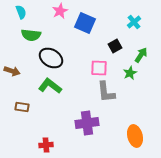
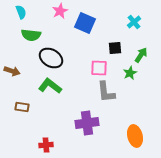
black square: moved 2 px down; rotated 24 degrees clockwise
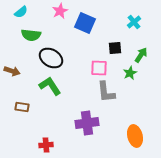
cyan semicircle: rotated 72 degrees clockwise
green L-shape: rotated 20 degrees clockwise
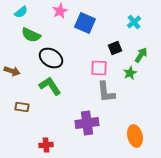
green semicircle: rotated 18 degrees clockwise
black square: rotated 16 degrees counterclockwise
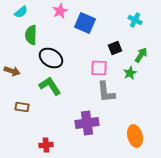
cyan cross: moved 1 px right, 2 px up; rotated 24 degrees counterclockwise
green semicircle: rotated 66 degrees clockwise
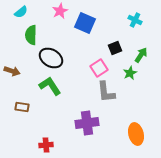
pink square: rotated 36 degrees counterclockwise
orange ellipse: moved 1 px right, 2 px up
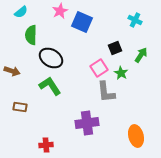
blue square: moved 3 px left, 1 px up
green star: moved 9 px left; rotated 16 degrees counterclockwise
brown rectangle: moved 2 px left
orange ellipse: moved 2 px down
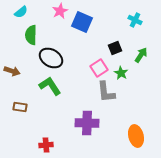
purple cross: rotated 10 degrees clockwise
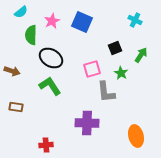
pink star: moved 8 px left, 10 px down
pink square: moved 7 px left, 1 px down; rotated 18 degrees clockwise
brown rectangle: moved 4 px left
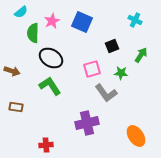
green semicircle: moved 2 px right, 2 px up
black square: moved 3 px left, 2 px up
green star: rotated 24 degrees counterclockwise
gray L-shape: moved 1 px down; rotated 30 degrees counterclockwise
purple cross: rotated 15 degrees counterclockwise
orange ellipse: rotated 20 degrees counterclockwise
